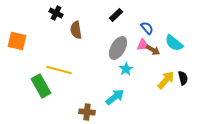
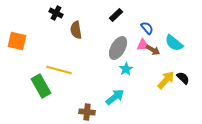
black semicircle: rotated 32 degrees counterclockwise
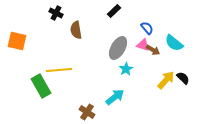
black rectangle: moved 2 px left, 4 px up
pink triangle: rotated 24 degrees clockwise
yellow line: rotated 20 degrees counterclockwise
brown cross: rotated 28 degrees clockwise
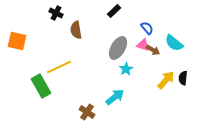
yellow line: moved 3 px up; rotated 20 degrees counterclockwise
black semicircle: rotated 128 degrees counterclockwise
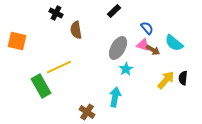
cyan arrow: rotated 42 degrees counterclockwise
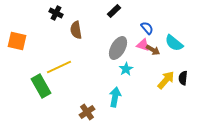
brown cross: rotated 21 degrees clockwise
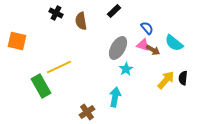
brown semicircle: moved 5 px right, 9 px up
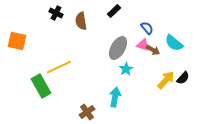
black semicircle: rotated 144 degrees counterclockwise
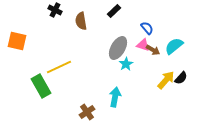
black cross: moved 1 px left, 3 px up
cyan semicircle: moved 3 px down; rotated 102 degrees clockwise
cyan star: moved 5 px up
black semicircle: moved 2 px left
